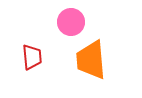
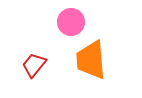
red trapezoid: moved 2 px right, 8 px down; rotated 136 degrees counterclockwise
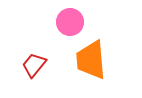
pink circle: moved 1 px left
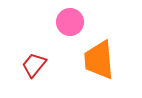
orange trapezoid: moved 8 px right
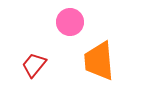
orange trapezoid: moved 1 px down
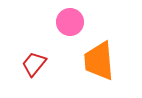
red trapezoid: moved 1 px up
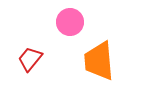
red trapezoid: moved 4 px left, 5 px up
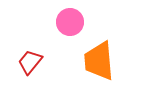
red trapezoid: moved 3 px down
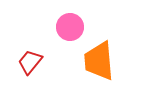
pink circle: moved 5 px down
